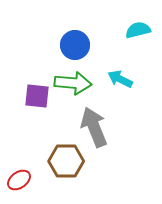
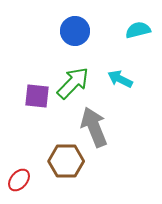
blue circle: moved 14 px up
green arrow: rotated 51 degrees counterclockwise
red ellipse: rotated 15 degrees counterclockwise
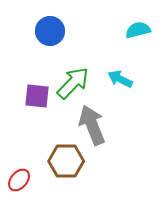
blue circle: moved 25 px left
gray arrow: moved 2 px left, 2 px up
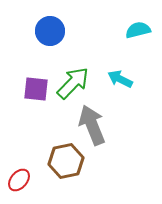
purple square: moved 1 px left, 7 px up
brown hexagon: rotated 12 degrees counterclockwise
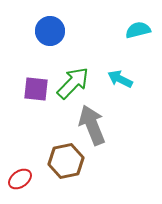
red ellipse: moved 1 px right, 1 px up; rotated 15 degrees clockwise
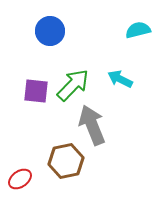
green arrow: moved 2 px down
purple square: moved 2 px down
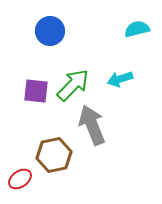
cyan semicircle: moved 1 px left, 1 px up
cyan arrow: rotated 45 degrees counterclockwise
brown hexagon: moved 12 px left, 6 px up
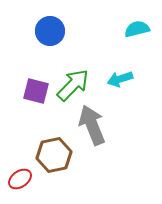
purple square: rotated 8 degrees clockwise
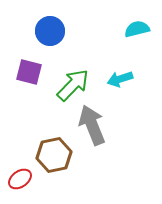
purple square: moved 7 px left, 19 px up
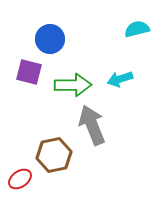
blue circle: moved 8 px down
green arrow: rotated 45 degrees clockwise
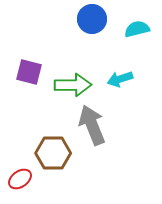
blue circle: moved 42 px right, 20 px up
brown hexagon: moved 1 px left, 2 px up; rotated 12 degrees clockwise
